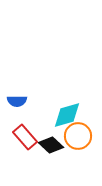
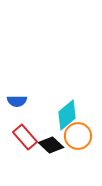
cyan diamond: rotated 24 degrees counterclockwise
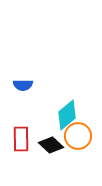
blue semicircle: moved 6 px right, 16 px up
red rectangle: moved 4 px left, 2 px down; rotated 40 degrees clockwise
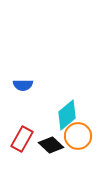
red rectangle: moved 1 px right; rotated 30 degrees clockwise
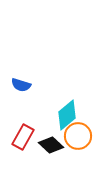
blue semicircle: moved 2 px left; rotated 18 degrees clockwise
red rectangle: moved 1 px right, 2 px up
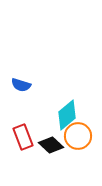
red rectangle: rotated 50 degrees counterclockwise
